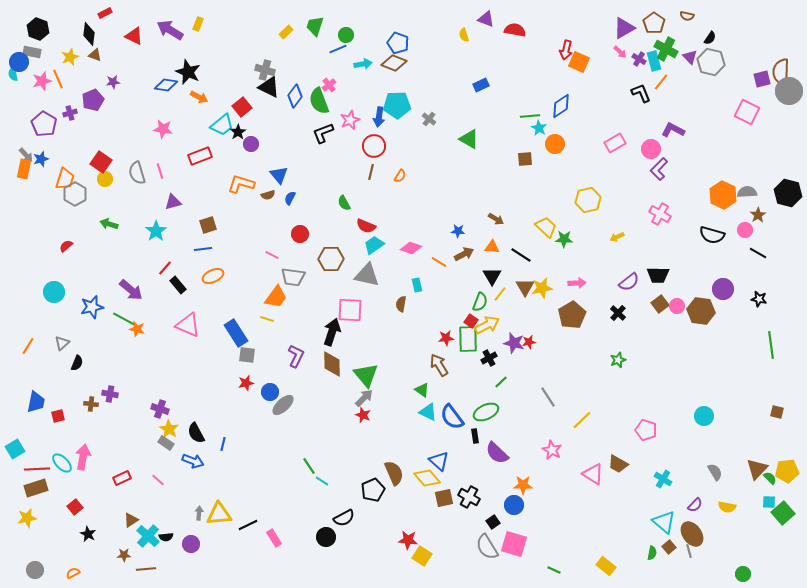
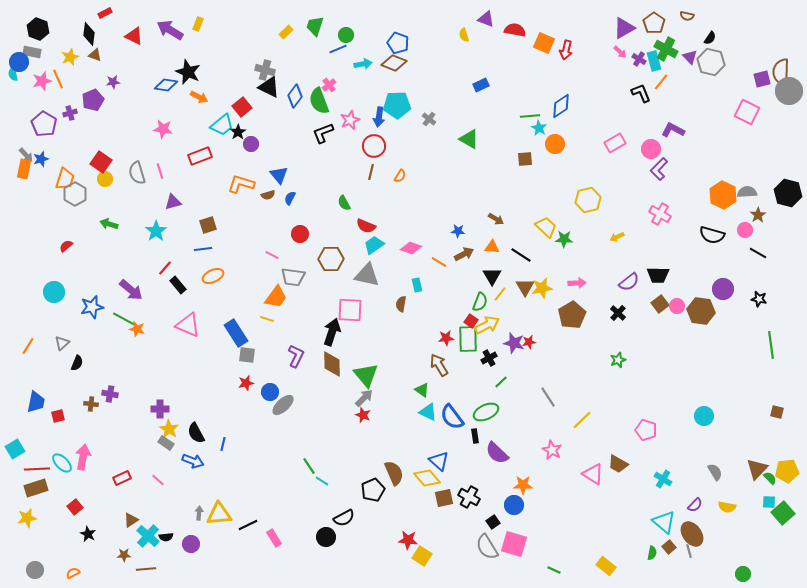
orange square at (579, 62): moved 35 px left, 19 px up
purple cross at (160, 409): rotated 18 degrees counterclockwise
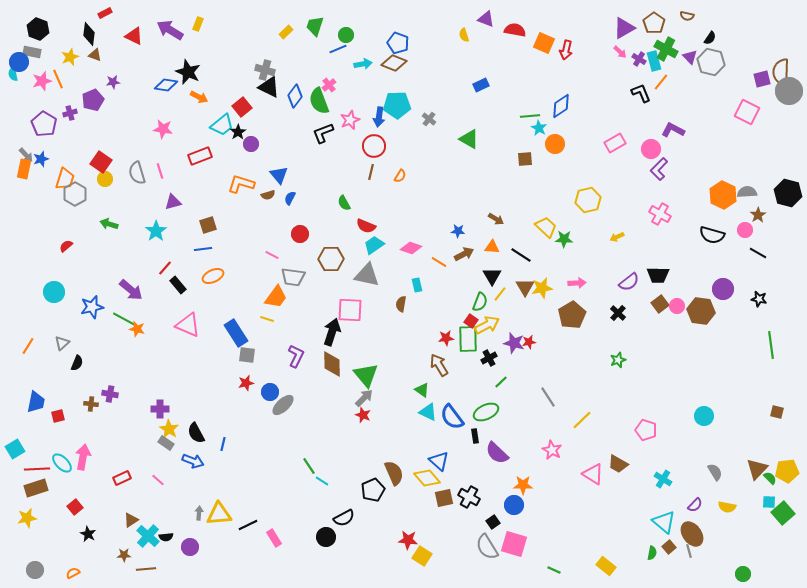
purple circle at (191, 544): moved 1 px left, 3 px down
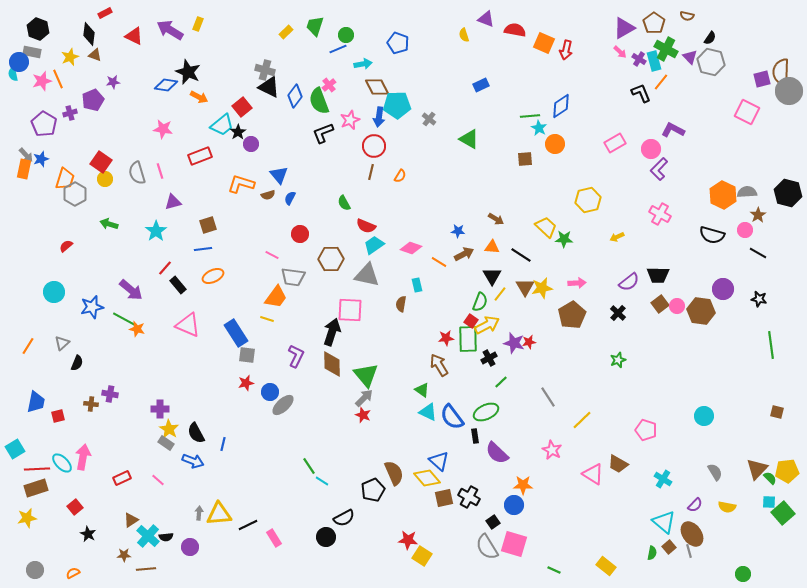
brown diamond at (394, 63): moved 17 px left, 24 px down; rotated 40 degrees clockwise
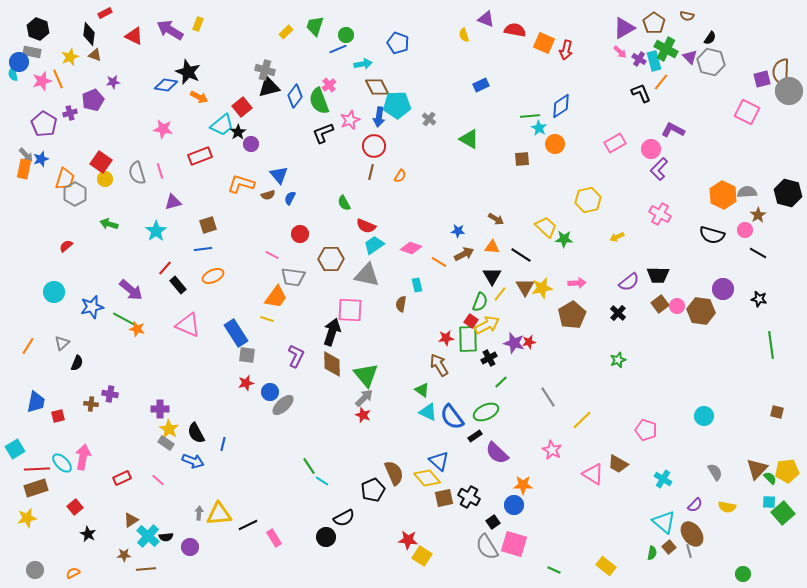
black triangle at (269, 87): rotated 40 degrees counterclockwise
brown square at (525, 159): moved 3 px left
black rectangle at (475, 436): rotated 64 degrees clockwise
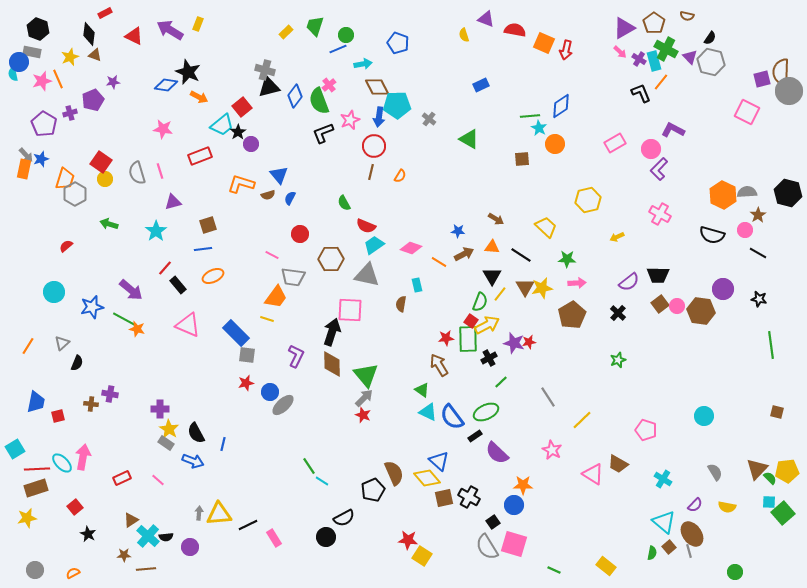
green star at (564, 239): moved 3 px right, 20 px down
blue rectangle at (236, 333): rotated 12 degrees counterclockwise
green circle at (743, 574): moved 8 px left, 2 px up
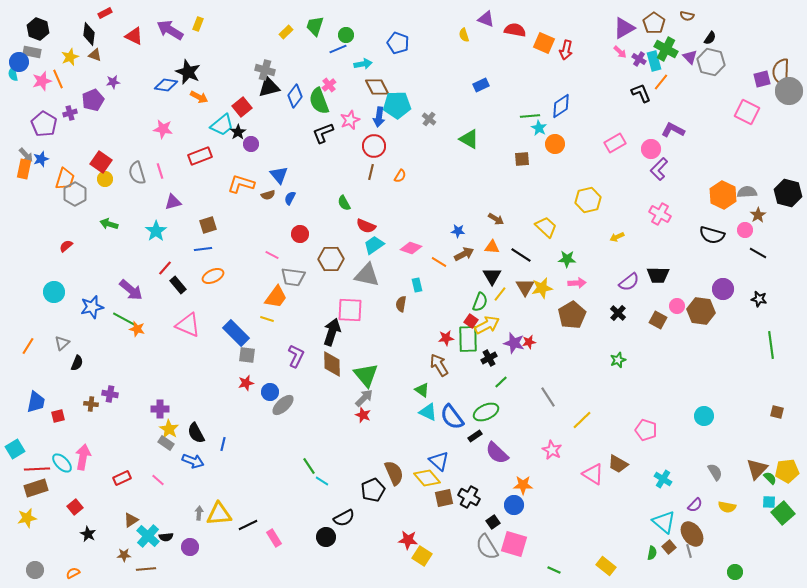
brown square at (660, 304): moved 2 px left, 16 px down; rotated 24 degrees counterclockwise
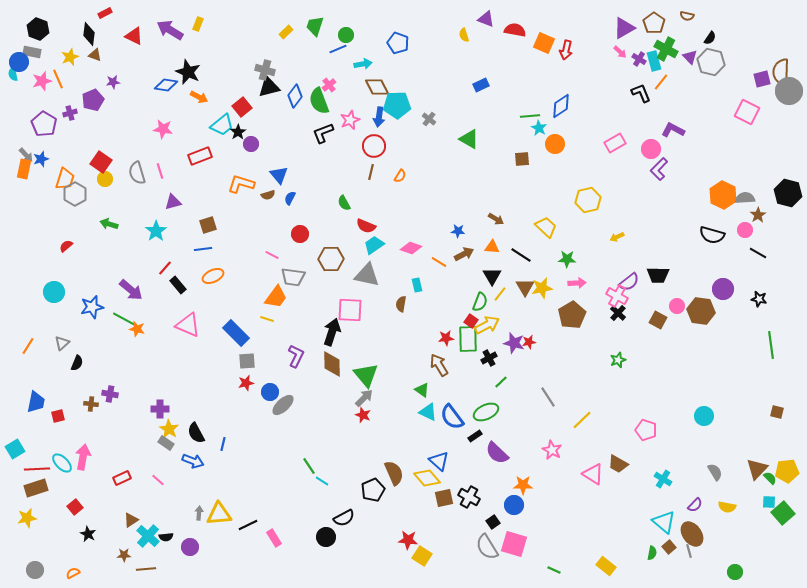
gray semicircle at (747, 192): moved 2 px left, 6 px down
pink cross at (660, 214): moved 43 px left, 82 px down
gray square at (247, 355): moved 6 px down; rotated 12 degrees counterclockwise
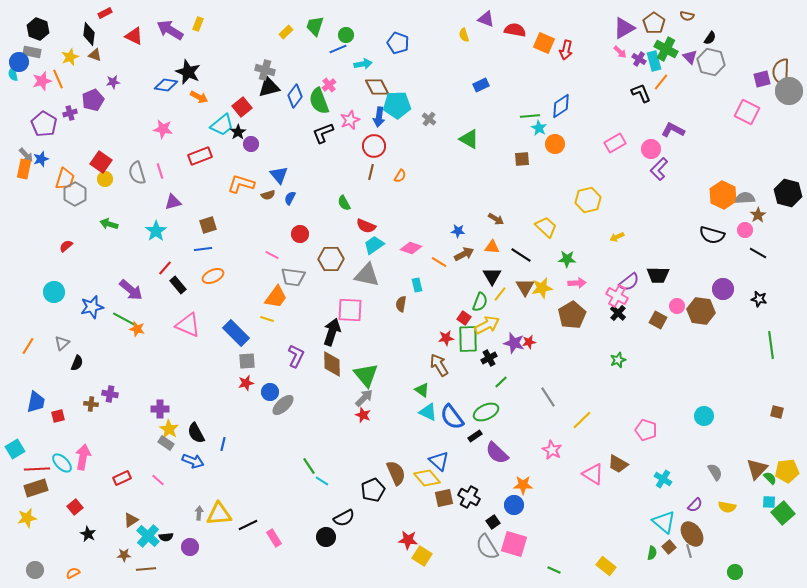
red square at (471, 321): moved 7 px left, 3 px up
brown semicircle at (394, 473): moved 2 px right
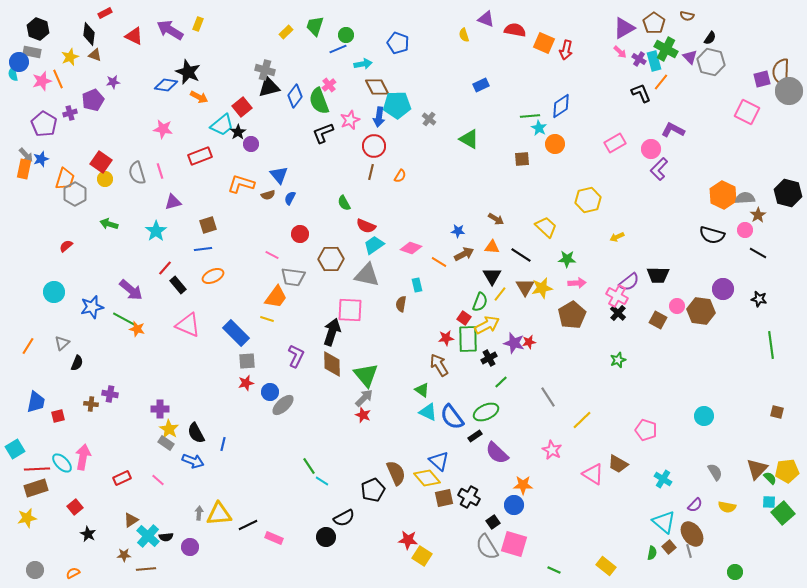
pink rectangle at (274, 538): rotated 36 degrees counterclockwise
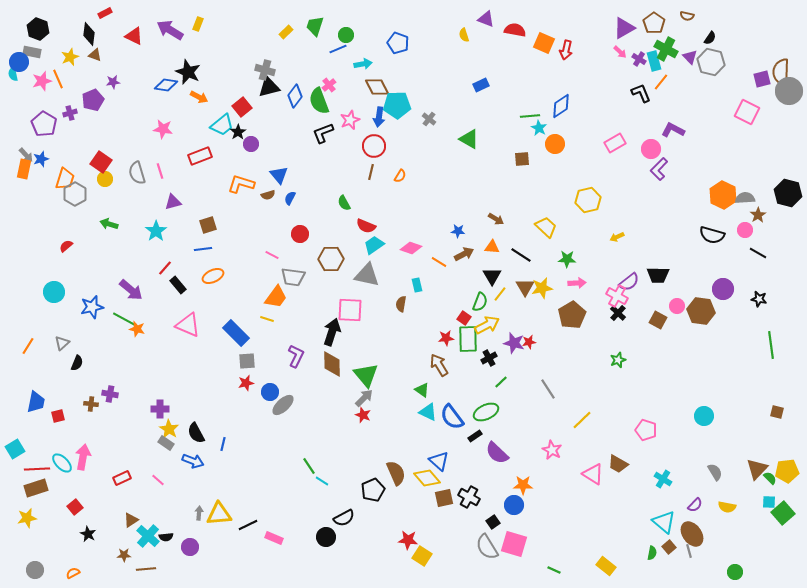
gray line at (548, 397): moved 8 px up
